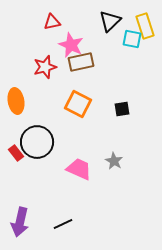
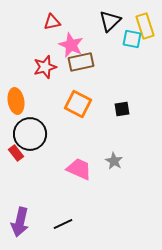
black circle: moved 7 px left, 8 px up
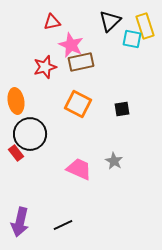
black line: moved 1 px down
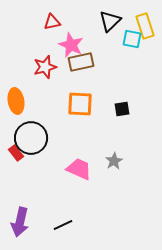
orange square: moved 2 px right; rotated 24 degrees counterclockwise
black circle: moved 1 px right, 4 px down
gray star: rotated 12 degrees clockwise
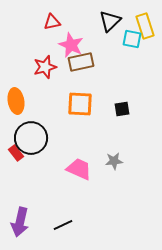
gray star: rotated 24 degrees clockwise
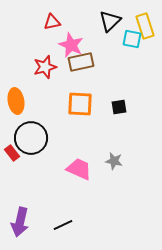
black square: moved 3 px left, 2 px up
red rectangle: moved 4 px left
gray star: rotated 18 degrees clockwise
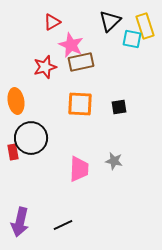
red triangle: rotated 18 degrees counterclockwise
red rectangle: moved 1 px right, 1 px up; rotated 28 degrees clockwise
pink trapezoid: rotated 68 degrees clockwise
